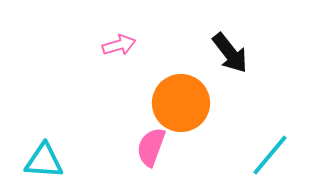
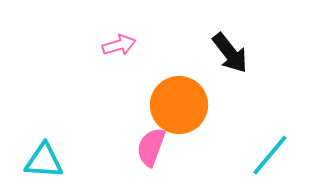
orange circle: moved 2 px left, 2 px down
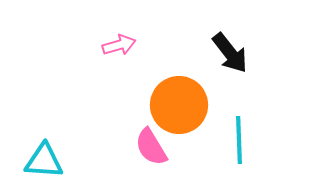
pink semicircle: rotated 51 degrees counterclockwise
cyan line: moved 31 px left, 15 px up; rotated 42 degrees counterclockwise
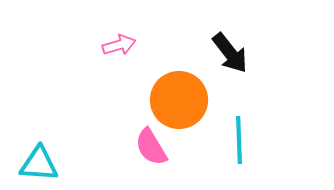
orange circle: moved 5 px up
cyan triangle: moved 5 px left, 3 px down
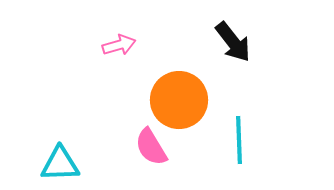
black arrow: moved 3 px right, 11 px up
cyan triangle: moved 21 px right; rotated 6 degrees counterclockwise
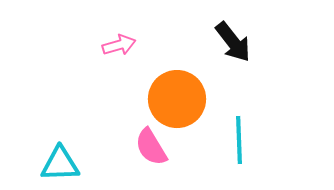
orange circle: moved 2 px left, 1 px up
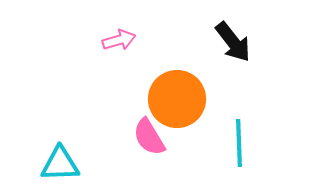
pink arrow: moved 5 px up
cyan line: moved 3 px down
pink semicircle: moved 2 px left, 10 px up
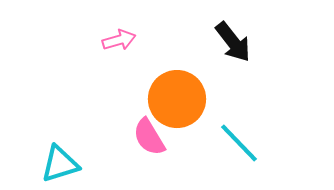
cyan line: rotated 42 degrees counterclockwise
cyan triangle: rotated 15 degrees counterclockwise
